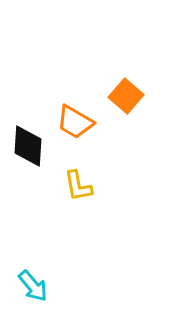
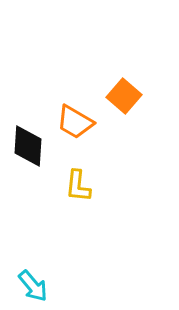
orange square: moved 2 px left
yellow L-shape: rotated 16 degrees clockwise
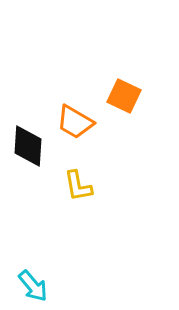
orange square: rotated 16 degrees counterclockwise
yellow L-shape: rotated 16 degrees counterclockwise
